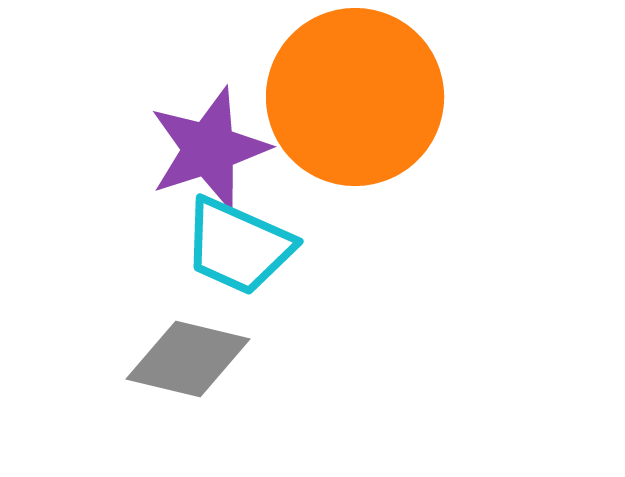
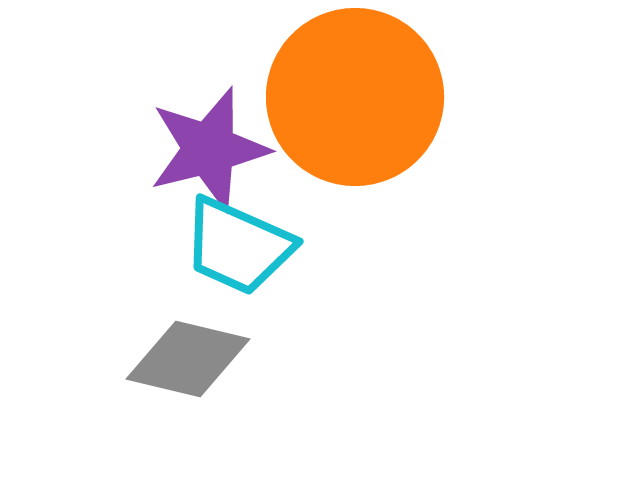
purple star: rotated 4 degrees clockwise
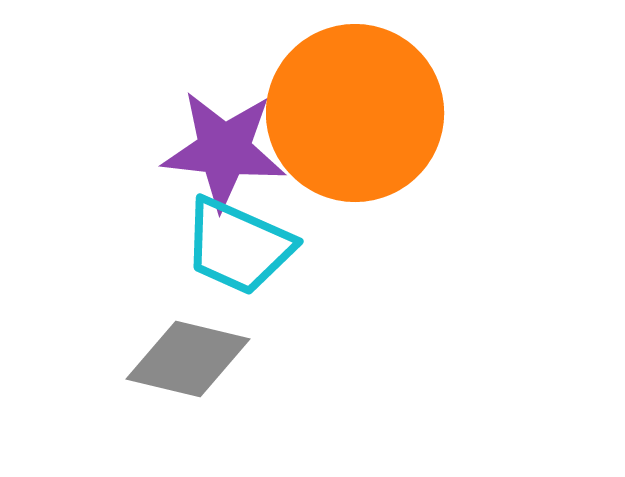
orange circle: moved 16 px down
purple star: moved 15 px right, 1 px down; rotated 20 degrees clockwise
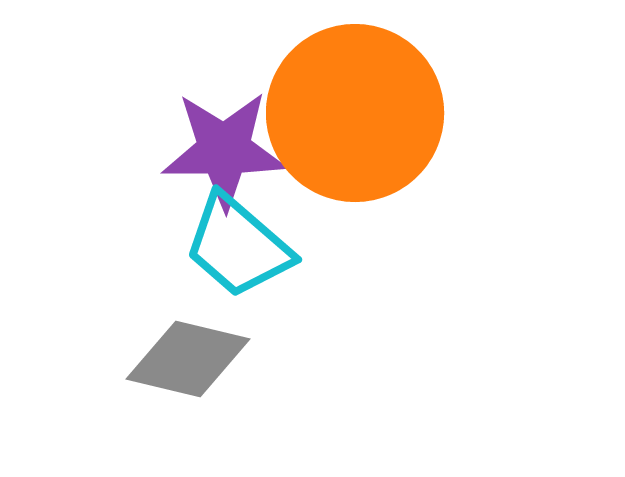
purple star: rotated 6 degrees counterclockwise
cyan trapezoid: rotated 17 degrees clockwise
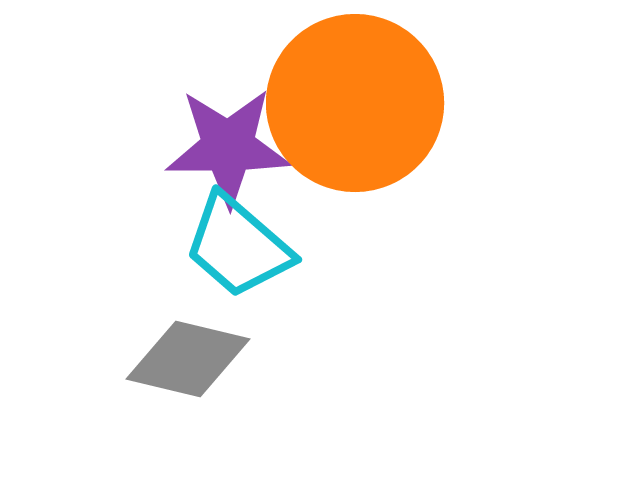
orange circle: moved 10 px up
purple star: moved 4 px right, 3 px up
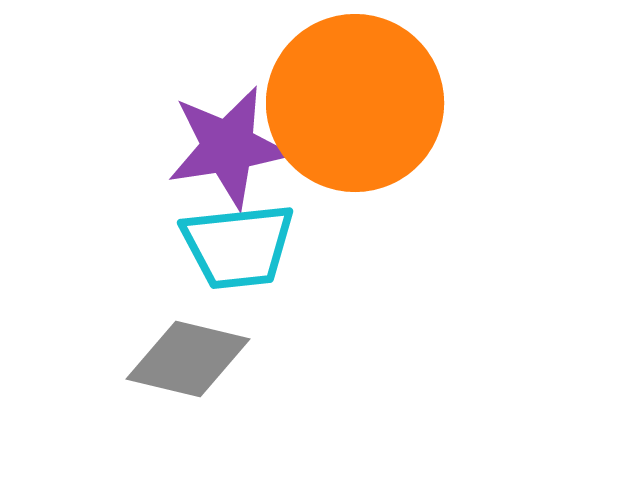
purple star: rotated 9 degrees counterclockwise
cyan trapezoid: rotated 47 degrees counterclockwise
